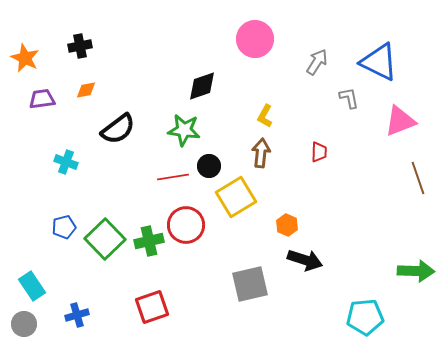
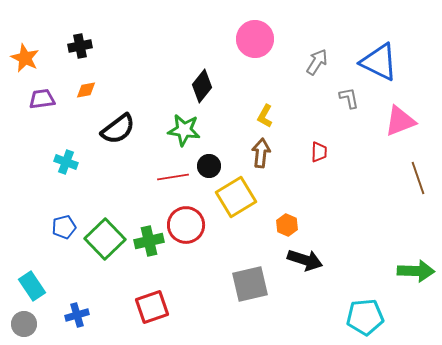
black diamond: rotated 32 degrees counterclockwise
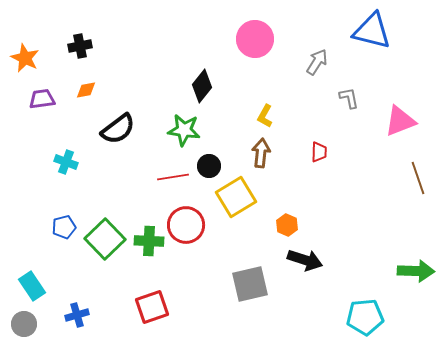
blue triangle: moved 7 px left, 31 px up; rotated 12 degrees counterclockwise
green cross: rotated 16 degrees clockwise
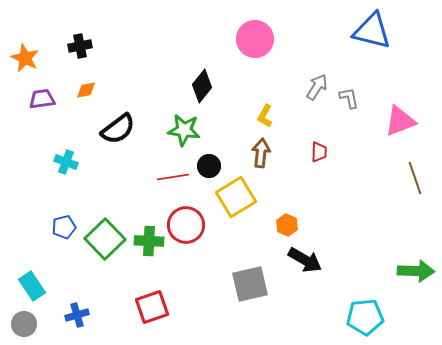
gray arrow: moved 25 px down
brown line: moved 3 px left
black arrow: rotated 12 degrees clockwise
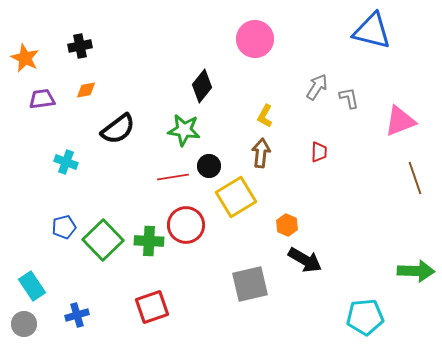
green square: moved 2 px left, 1 px down
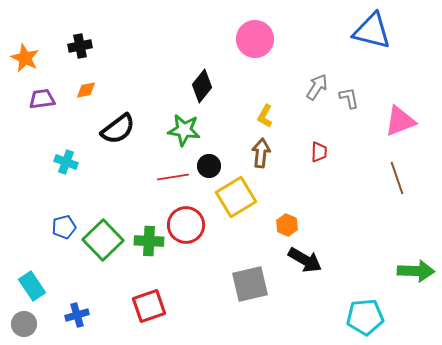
brown line: moved 18 px left
red square: moved 3 px left, 1 px up
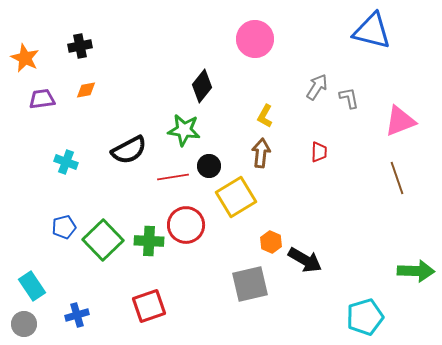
black semicircle: moved 11 px right, 21 px down; rotated 9 degrees clockwise
orange hexagon: moved 16 px left, 17 px down
cyan pentagon: rotated 12 degrees counterclockwise
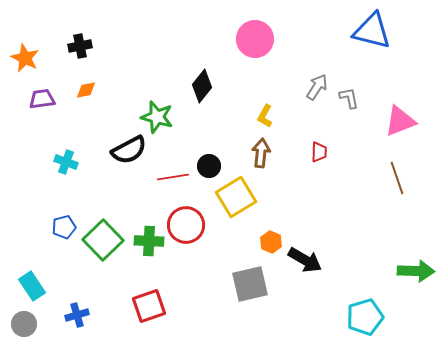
green star: moved 27 px left, 13 px up; rotated 8 degrees clockwise
